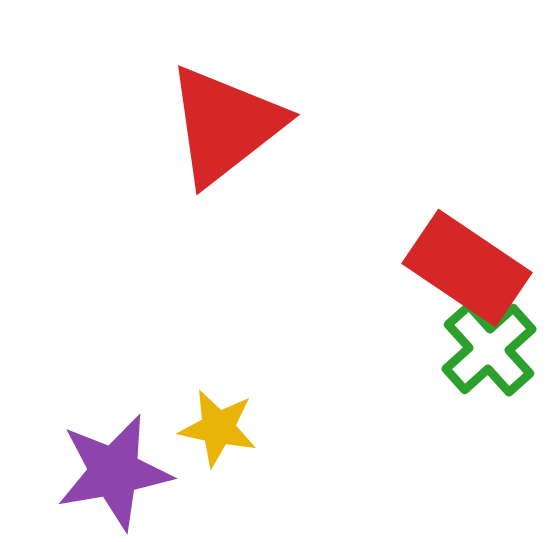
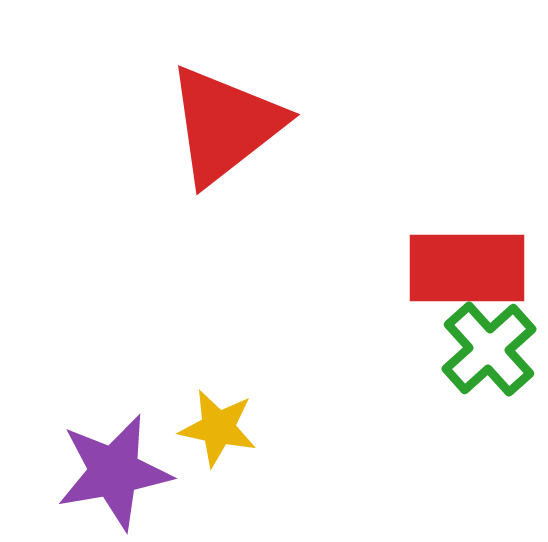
red rectangle: rotated 34 degrees counterclockwise
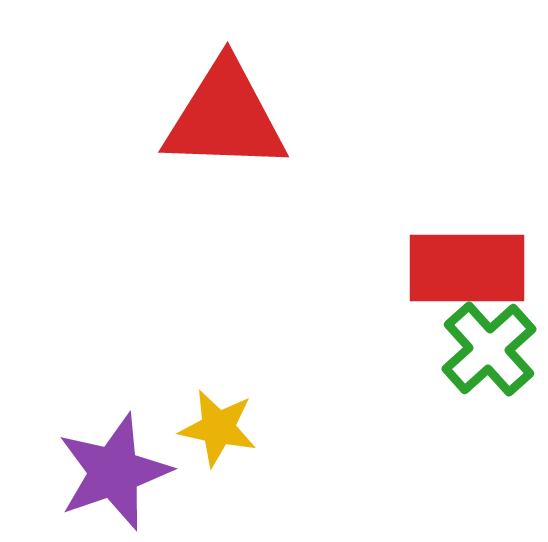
red triangle: moved 8 px up; rotated 40 degrees clockwise
purple star: rotated 9 degrees counterclockwise
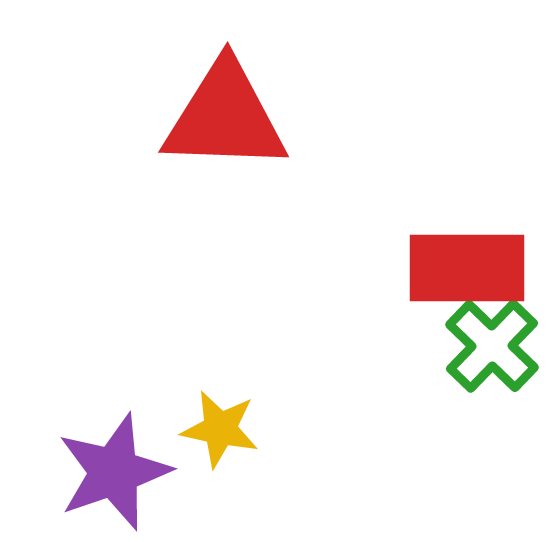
green cross: moved 3 px right, 3 px up; rotated 4 degrees counterclockwise
yellow star: moved 2 px right, 1 px down
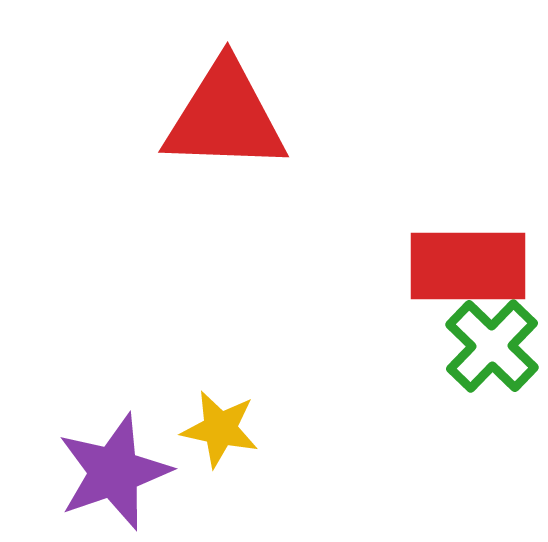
red rectangle: moved 1 px right, 2 px up
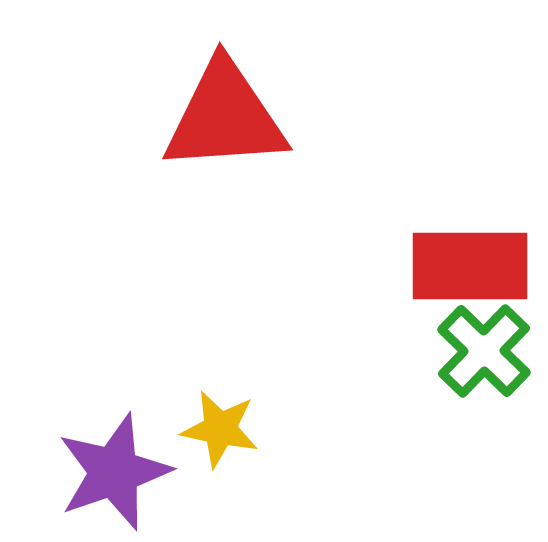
red triangle: rotated 6 degrees counterclockwise
red rectangle: moved 2 px right
green cross: moved 8 px left, 5 px down
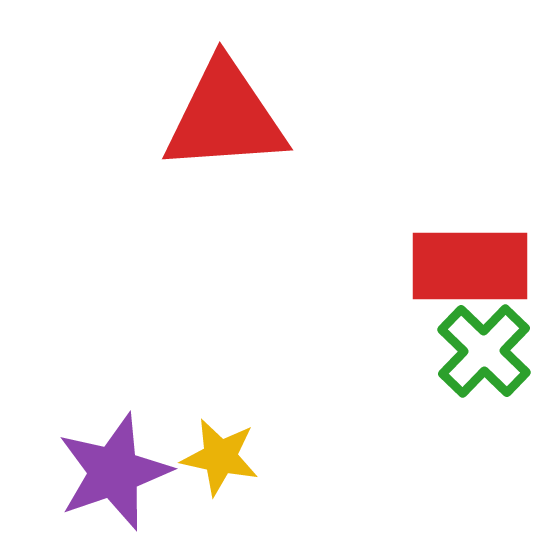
yellow star: moved 28 px down
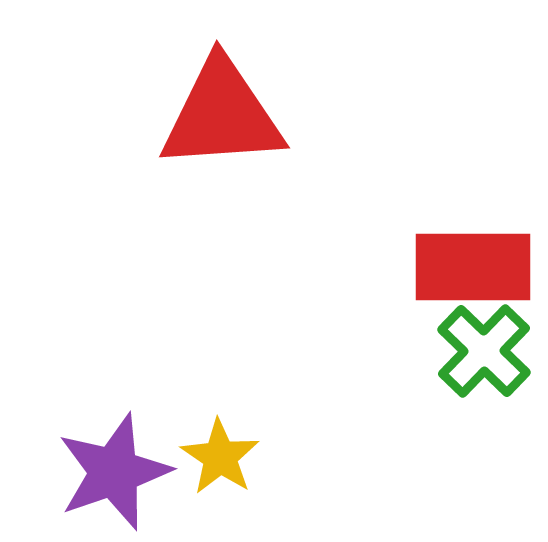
red triangle: moved 3 px left, 2 px up
red rectangle: moved 3 px right, 1 px down
yellow star: rotated 22 degrees clockwise
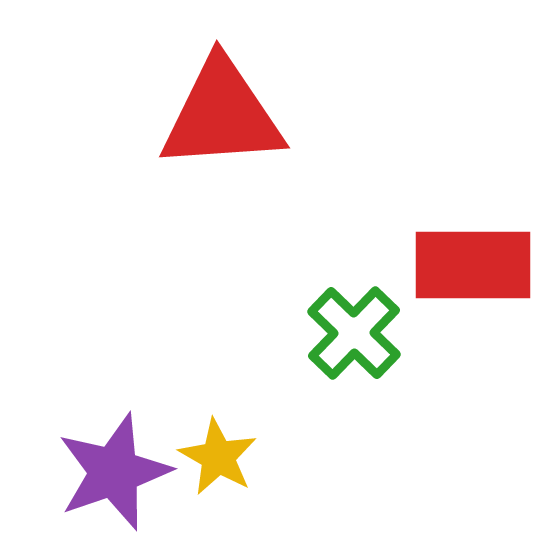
red rectangle: moved 2 px up
green cross: moved 130 px left, 18 px up
yellow star: moved 2 px left; rotated 4 degrees counterclockwise
